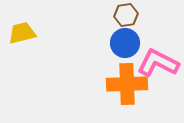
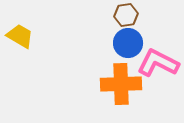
yellow trapezoid: moved 2 px left, 3 px down; rotated 44 degrees clockwise
blue circle: moved 3 px right
orange cross: moved 6 px left
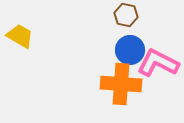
brown hexagon: rotated 20 degrees clockwise
blue circle: moved 2 px right, 7 px down
orange cross: rotated 6 degrees clockwise
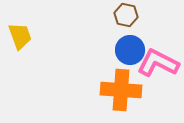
yellow trapezoid: rotated 40 degrees clockwise
orange cross: moved 6 px down
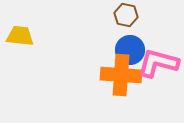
yellow trapezoid: rotated 64 degrees counterclockwise
pink L-shape: rotated 12 degrees counterclockwise
orange cross: moved 15 px up
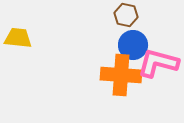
yellow trapezoid: moved 2 px left, 2 px down
blue circle: moved 3 px right, 5 px up
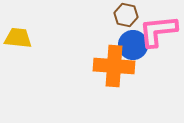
pink L-shape: moved 32 px up; rotated 21 degrees counterclockwise
orange cross: moved 7 px left, 9 px up
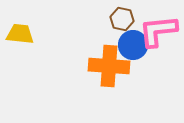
brown hexagon: moved 4 px left, 4 px down
yellow trapezoid: moved 2 px right, 4 px up
orange cross: moved 5 px left
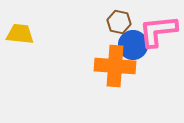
brown hexagon: moved 3 px left, 3 px down
orange cross: moved 6 px right
